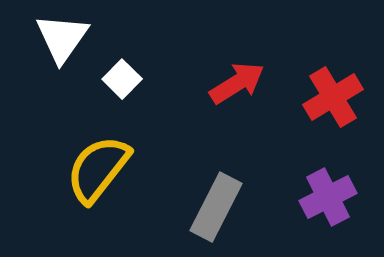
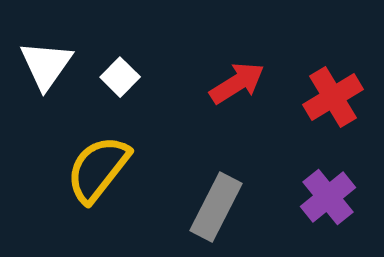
white triangle: moved 16 px left, 27 px down
white square: moved 2 px left, 2 px up
purple cross: rotated 12 degrees counterclockwise
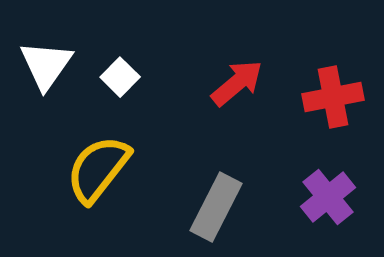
red arrow: rotated 8 degrees counterclockwise
red cross: rotated 20 degrees clockwise
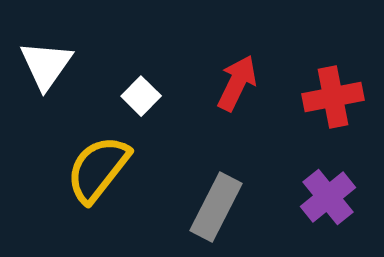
white square: moved 21 px right, 19 px down
red arrow: rotated 24 degrees counterclockwise
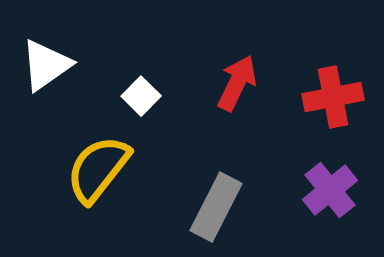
white triangle: rotated 20 degrees clockwise
purple cross: moved 2 px right, 7 px up
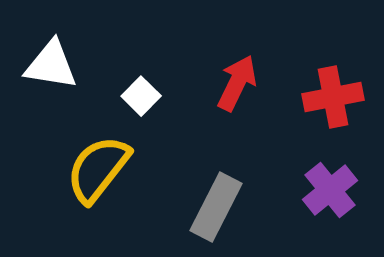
white triangle: moved 5 px right; rotated 44 degrees clockwise
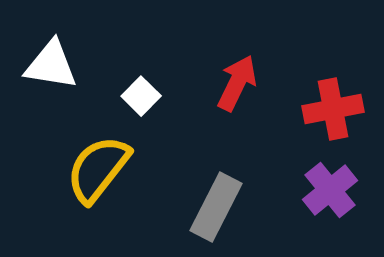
red cross: moved 12 px down
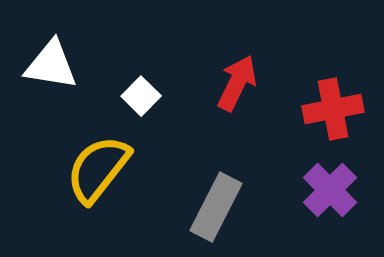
purple cross: rotated 6 degrees counterclockwise
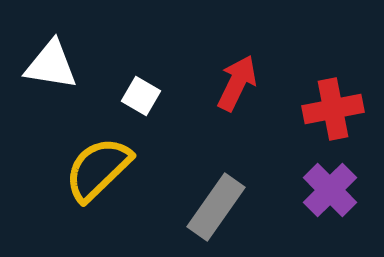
white square: rotated 15 degrees counterclockwise
yellow semicircle: rotated 8 degrees clockwise
gray rectangle: rotated 8 degrees clockwise
